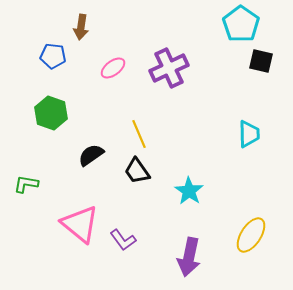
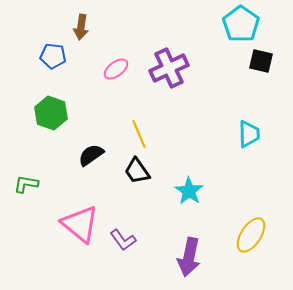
pink ellipse: moved 3 px right, 1 px down
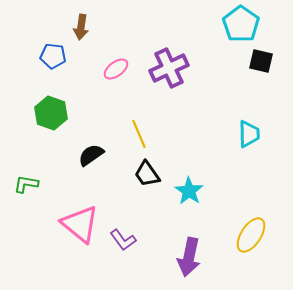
black trapezoid: moved 10 px right, 3 px down
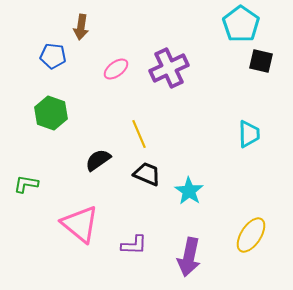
black semicircle: moved 7 px right, 5 px down
black trapezoid: rotated 148 degrees clockwise
purple L-shape: moved 11 px right, 5 px down; rotated 52 degrees counterclockwise
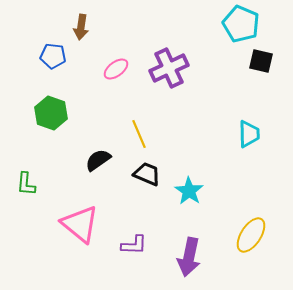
cyan pentagon: rotated 12 degrees counterclockwise
green L-shape: rotated 95 degrees counterclockwise
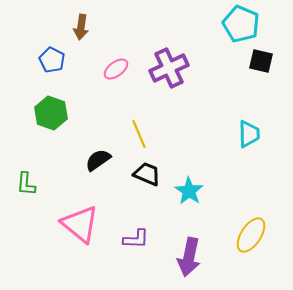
blue pentagon: moved 1 px left, 4 px down; rotated 20 degrees clockwise
purple L-shape: moved 2 px right, 6 px up
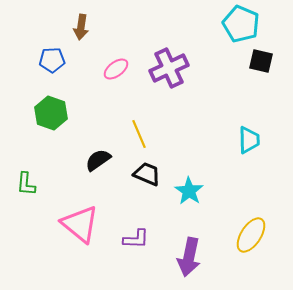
blue pentagon: rotated 30 degrees counterclockwise
cyan trapezoid: moved 6 px down
